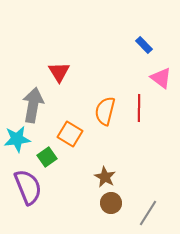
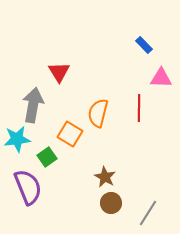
pink triangle: rotated 35 degrees counterclockwise
orange semicircle: moved 7 px left, 2 px down
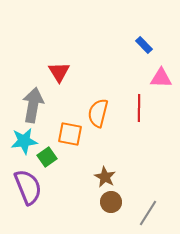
orange square: rotated 20 degrees counterclockwise
cyan star: moved 7 px right, 2 px down
brown circle: moved 1 px up
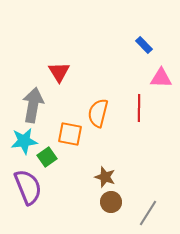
brown star: rotated 10 degrees counterclockwise
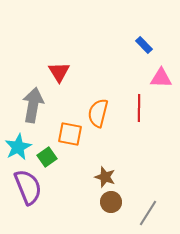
cyan star: moved 6 px left, 6 px down; rotated 20 degrees counterclockwise
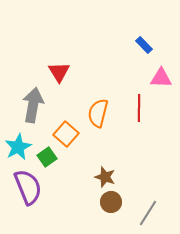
orange square: moved 4 px left; rotated 30 degrees clockwise
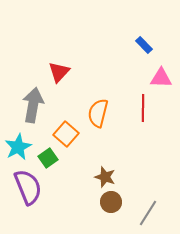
red triangle: rotated 15 degrees clockwise
red line: moved 4 px right
green square: moved 1 px right, 1 px down
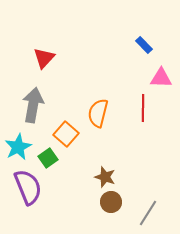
red triangle: moved 15 px left, 14 px up
